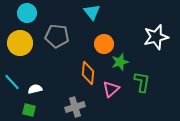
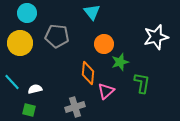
green L-shape: moved 1 px down
pink triangle: moved 5 px left, 2 px down
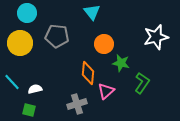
green star: moved 1 px right, 1 px down; rotated 30 degrees clockwise
green L-shape: rotated 25 degrees clockwise
gray cross: moved 2 px right, 3 px up
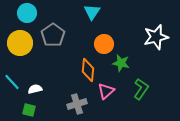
cyan triangle: rotated 12 degrees clockwise
gray pentagon: moved 4 px left, 1 px up; rotated 30 degrees clockwise
orange diamond: moved 3 px up
green L-shape: moved 1 px left, 6 px down
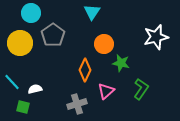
cyan circle: moved 4 px right
orange diamond: moved 3 px left; rotated 20 degrees clockwise
green square: moved 6 px left, 3 px up
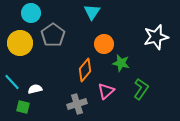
orange diamond: rotated 15 degrees clockwise
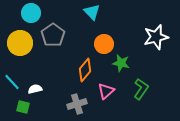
cyan triangle: rotated 18 degrees counterclockwise
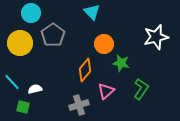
gray cross: moved 2 px right, 1 px down
